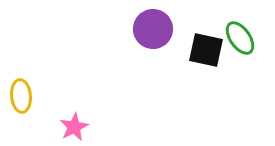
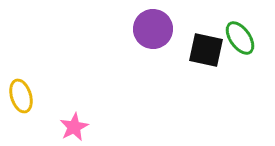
yellow ellipse: rotated 12 degrees counterclockwise
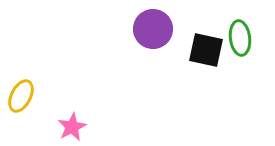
green ellipse: rotated 28 degrees clockwise
yellow ellipse: rotated 44 degrees clockwise
pink star: moved 2 px left
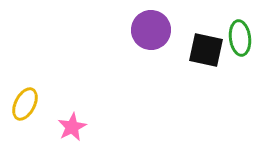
purple circle: moved 2 px left, 1 px down
yellow ellipse: moved 4 px right, 8 px down
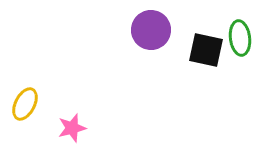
pink star: moved 1 px down; rotated 12 degrees clockwise
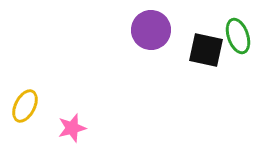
green ellipse: moved 2 px left, 2 px up; rotated 12 degrees counterclockwise
yellow ellipse: moved 2 px down
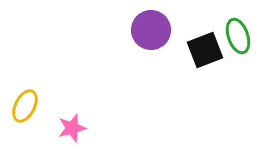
black square: moved 1 px left; rotated 33 degrees counterclockwise
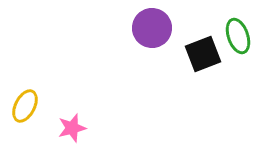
purple circle: moved 1 px right, 2 px up
black square: moved 2 px left, 4 px down
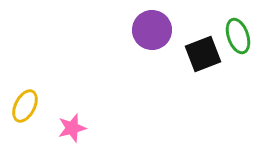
purple circle: moved 2 px down
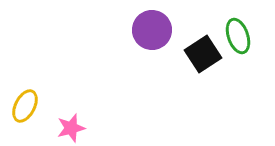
black square: rotated 12 degrees counterclockwise
pink star: moved 1 px left
